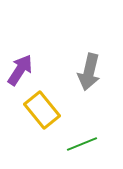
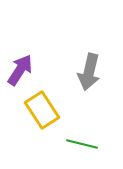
yellow rectangle: rotated 6 degrees clockwise
green line: rotated 36 degrees clockwise
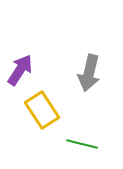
gray arrow: moved 1 px down
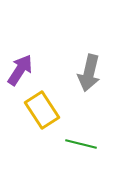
green line: moved 1 px left
